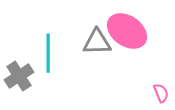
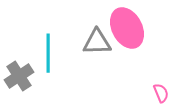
pink ellipse: moved 3 px up; rotated 27 degrees clockwise
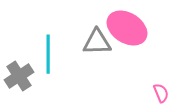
pink ellipse: rotated 30 degrees counterclockwise
cyan line: moved 1 px down
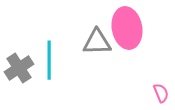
pink ellipse: rotated 48 degrees clockwise
cyan line: moved 1 px right, 6 px down
gray cross: moved 8 px up
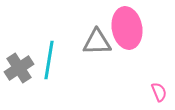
cyan line: rotated 9 degrees clockwise
pink semicircle: moved 2 px left, 1 px up
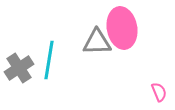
pink ellipse: moved 5 px left
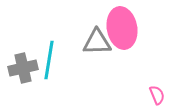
gray cross: moved 4 px right; rotated 20 degrees clockwise
pink semicircle: moved 2 px left, 3 px down
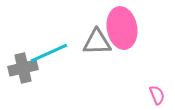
cyan line: moved 7 px up; rotated 57 degrees clockwise
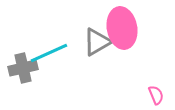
gray triangle: rotated 28 degrees counterclockwise
pink semicircle: moved 1 px left
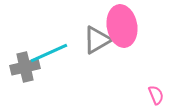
pink ellipse: moved 2 px up
gray triangle: moved 2 px up
gray cross: moved 2 px right, 1 px up
